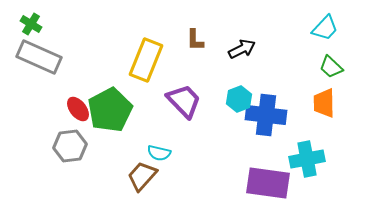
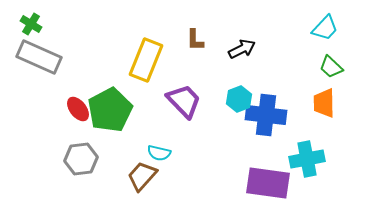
gray hexagon: moved 11 px right, 13 px down
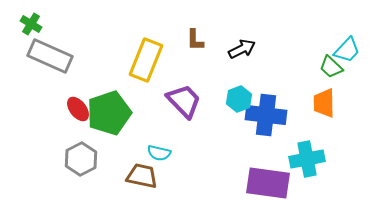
cyan trapezoid: moved 22 px right, 22 px down
gray rectangle: moved 11 px right, 1 px up
green pentagon: moved 1 px left, 3 px down; rotated 9 degrees clockwise
gray hexagon: rotated 20 degrees counterclockwise
brown trapezoid: rotated 60 degrees clockwise
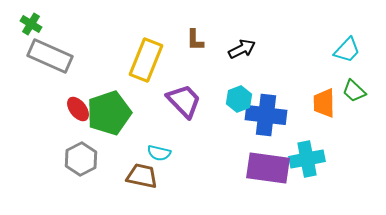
green trapezoid: moved 23 px right, 24 px down
purple rectangle: moved 15 px up
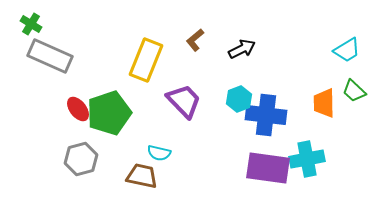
brown L-shape: rotated 50 degrees clockwise
cyan trapezoid: rotated 16 degrees clockwise
gray hexagon: rotated 12 degrees clockwise
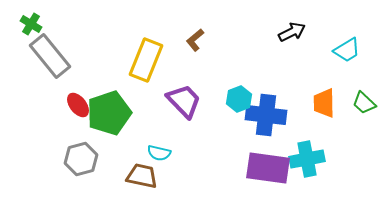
black arrow: moved 50 px right, 17 px up
gray rectangle: rotated 27 degrees clockwise
green trapezoid: moved 10 px right, 12 px down
red ellipse: moved 4 px up
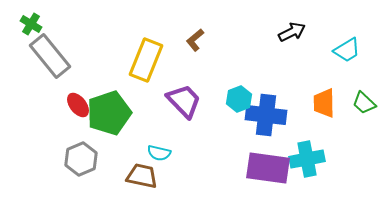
gray hexagon: rotated 8 degrees counterclockwise
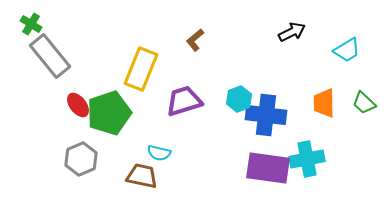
yellow rectangle: moved 5 px left, 9 px down
purple trapezoid: rotated 63 degrees counterclockwise
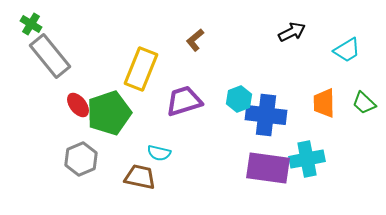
brown trapezoid: moved 2 px left, 1 px down
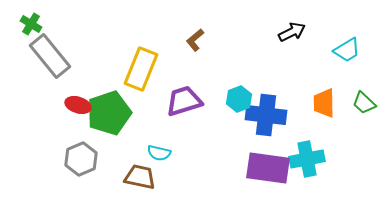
red ellipse: rotated 35 degrees counterclockwise
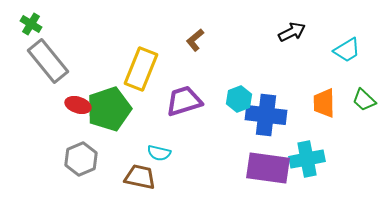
gray rectangle: moved 2 px left, 5 px down
green trapezoid: moved 3 px up
green pentagon: moved 4 px up
